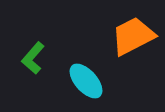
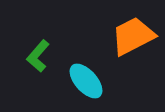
green L-shape: moved 5 px right, 2 px up
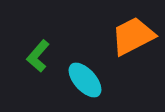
cyan ellipse: moved 1 px left, 1 px up
